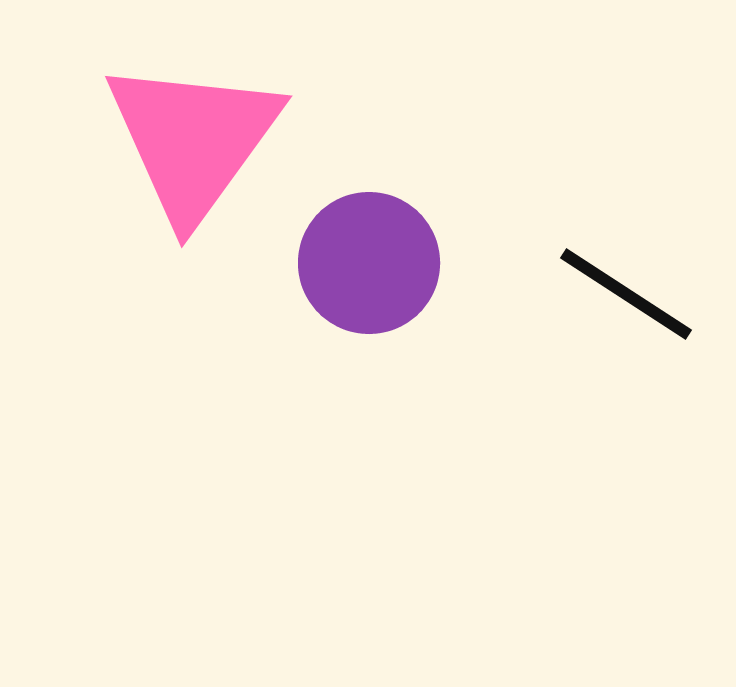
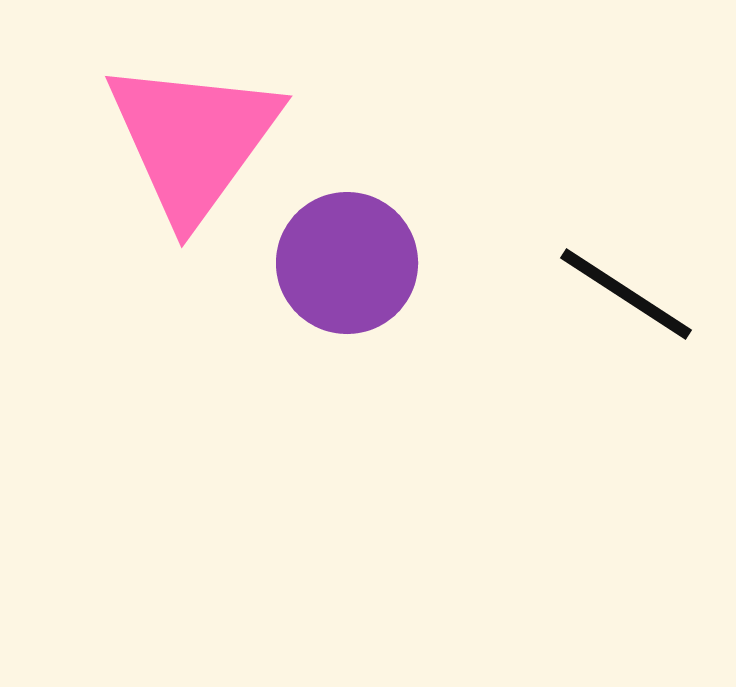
purple circle: moved 22 px left
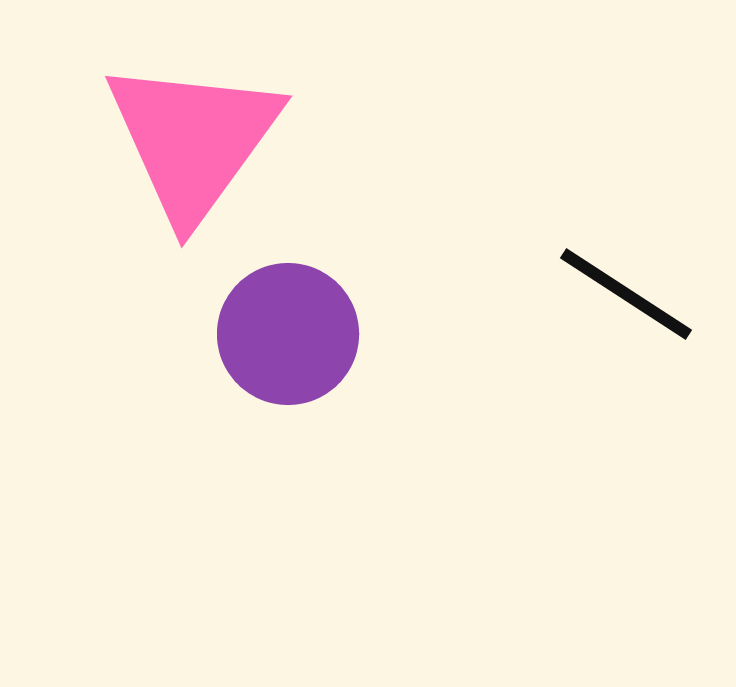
purple circle: moved 59 px left, 71 px down
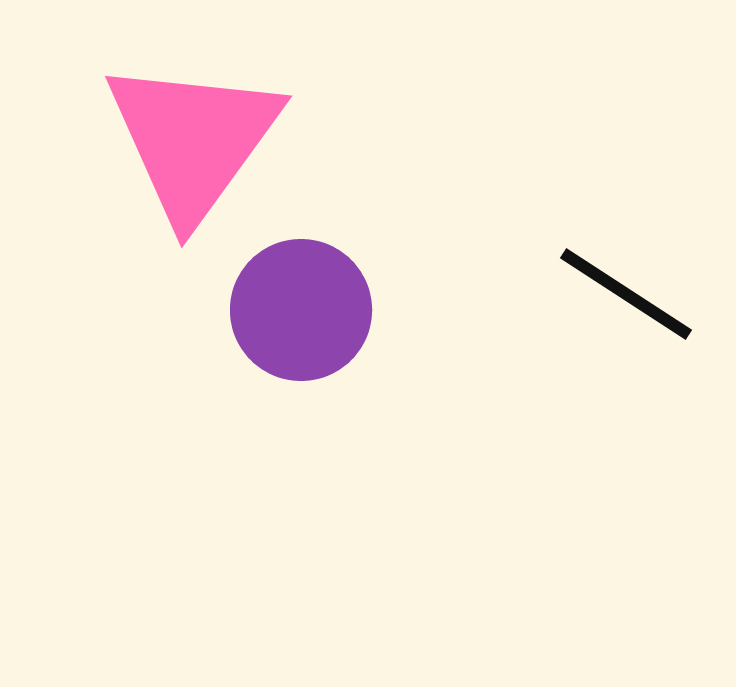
purple circle: moved 13 px right, 24 px up
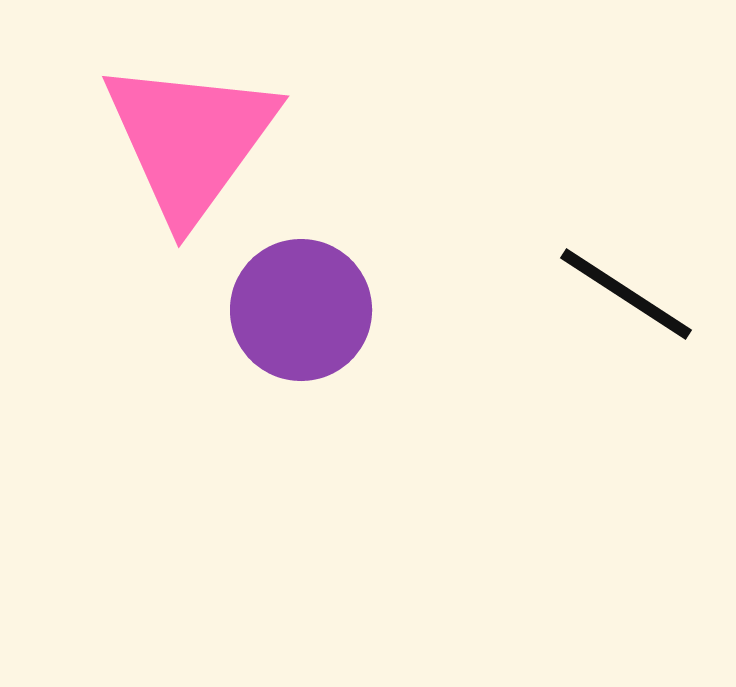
pink triangle: moved 3 px left
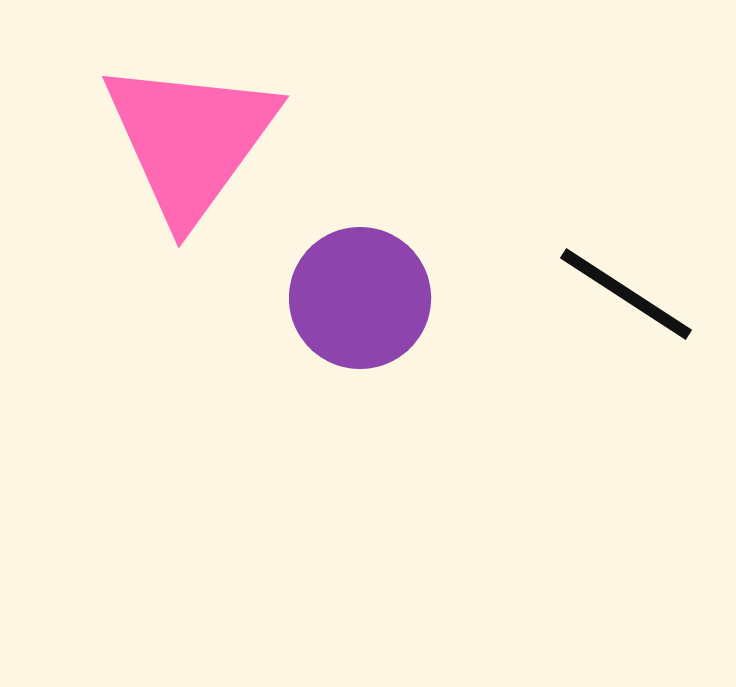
purple circle: moved 59 px right, 12 px up
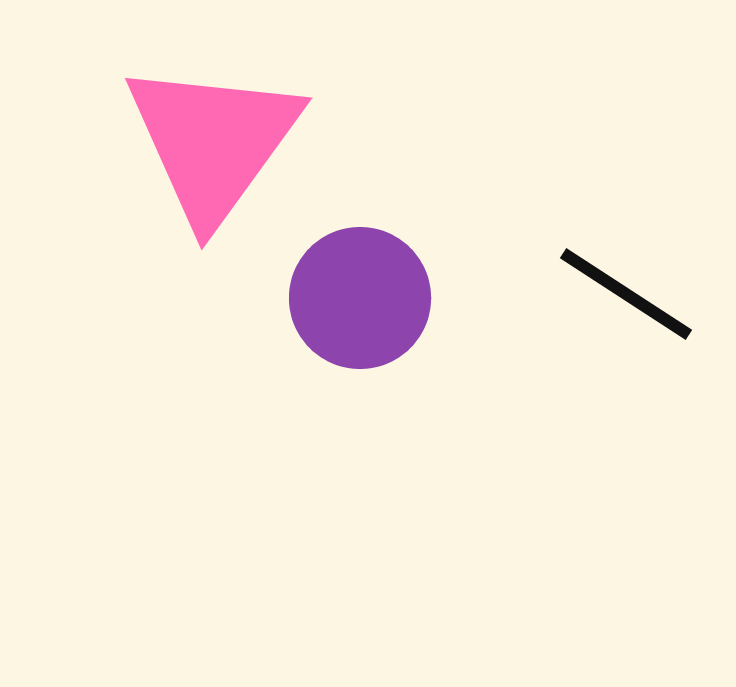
pink triangle: moved 23 px right, 2 px down
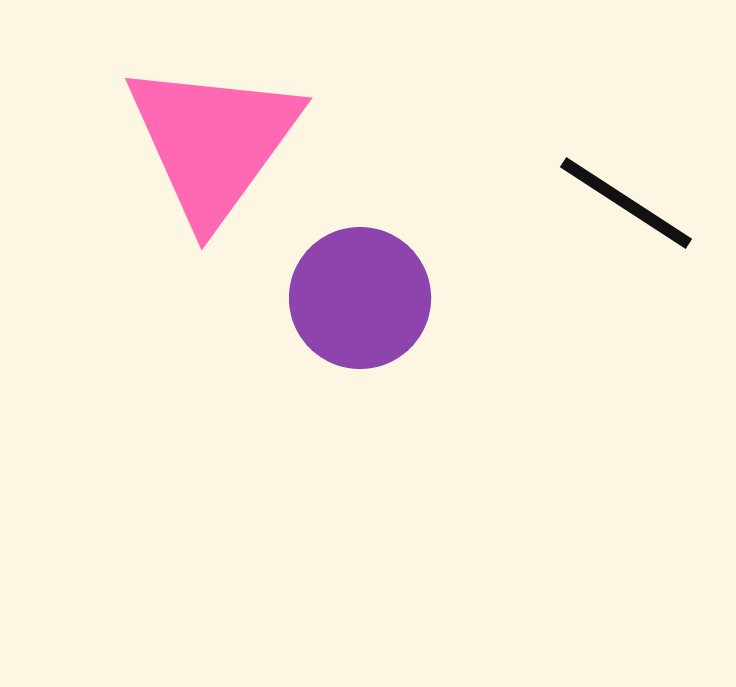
black line: moved 91 px up
